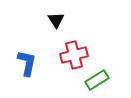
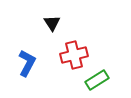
black triangle: moved 4 px left, 3 px down
blue L-shape: rotated 16 degrees clockwise
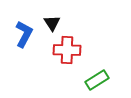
red cross: moved 7 px left, 5 px up; rotated 16 degrees clockwise
blue L-shape: moved 3 px left, 29 px up
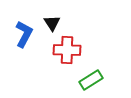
green rectangle: moved 6 px left
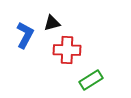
black triangle: rotated 48 degrees clockwise
blue L-shape: moved 1 px right, 1 px down
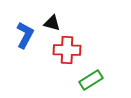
black triangle: rotated 30 degrees clockwise
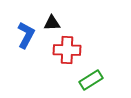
black triangle: rotated 18 degrees counterclockwise
blue L-shape: moved 1 px right
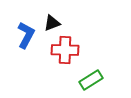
black triangle: rotated 18 degrees counterclockwise
red cross: moved 2 px left
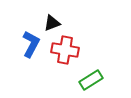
blue L-shape: moved 5 px right, 9 px down
red cross: rotated 8 degrees clockwise
